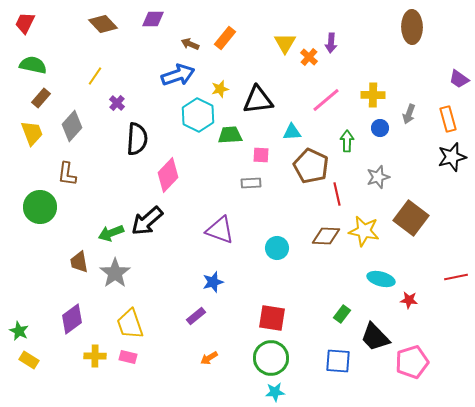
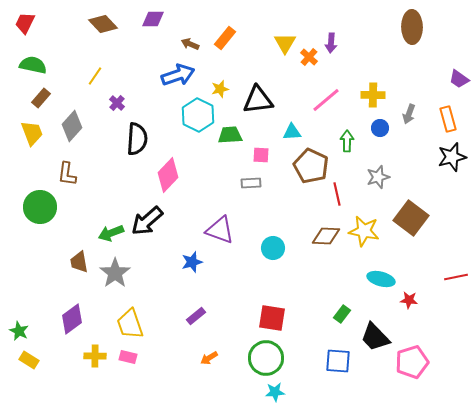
cyan circle at (277, 248): moved 4 px left
blue star at (213, 282): moved 21 px left, 20 px up
green circle at (271, 358): moved 5 px left
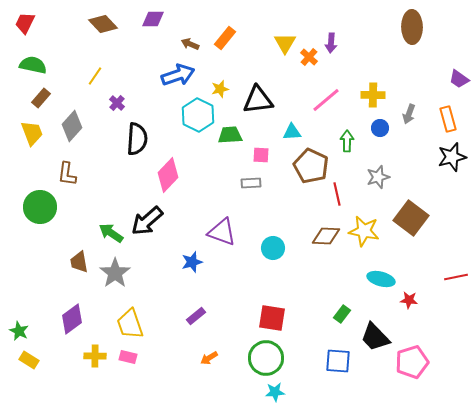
purple triangle at (220, 230): moved 2 px right, 2 px down
green arrow at (111, 233): rotated 55 degrees clockwise
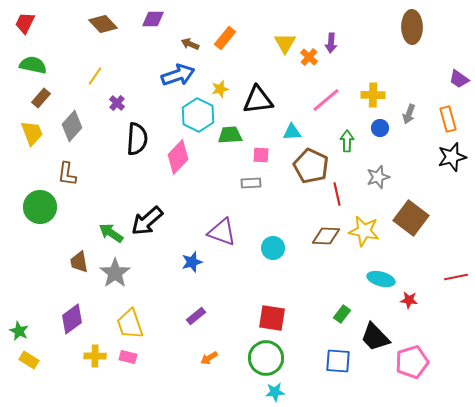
pink diamond at (168, 175): moved 10 px right, 18 px up
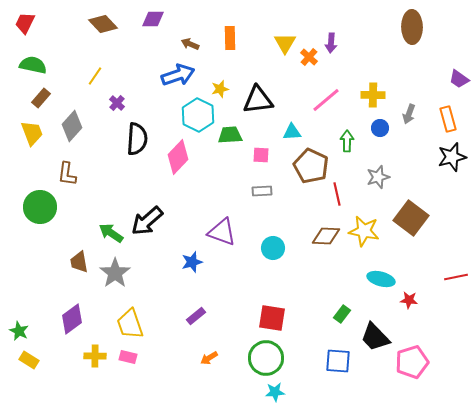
orange rectangle at (225, 38): moved 5 px right; rotated 40 degrees counterclockwise
gray rectangle at (251, 183): moved 11 px right, 8 px down
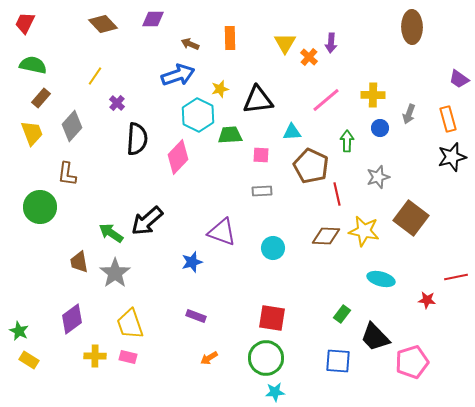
red star at (409, 300): moved 18 px right
purple rectangle at (196, 316): rotated 60 degrees clockwise
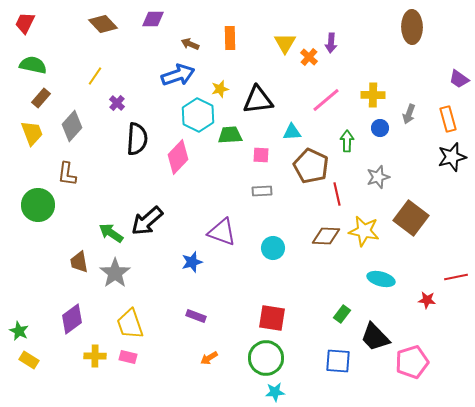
green circle at (40, 207): moved 2 px left, 2 px up
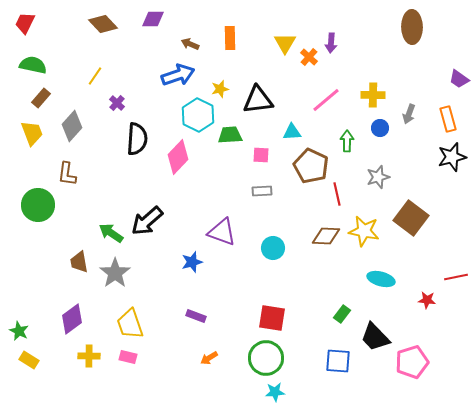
yellow cross at (95, 356): moved 6 px left
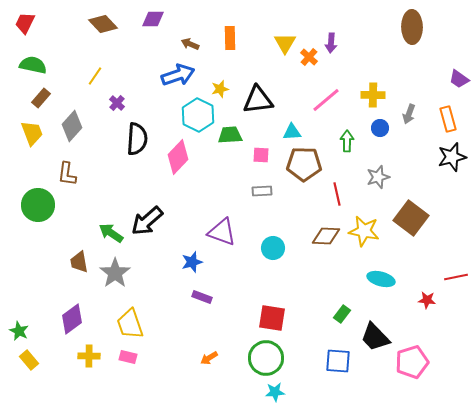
brown pentagon at (311, 166): moved 7 px left, 2 px up; rotated 24 degrees counterclockwise
purple rectangle at (196, 316): moved 6 px right, 19 px up
yellow rectangle at (29, 360): rotated 18 degrees clockwise
